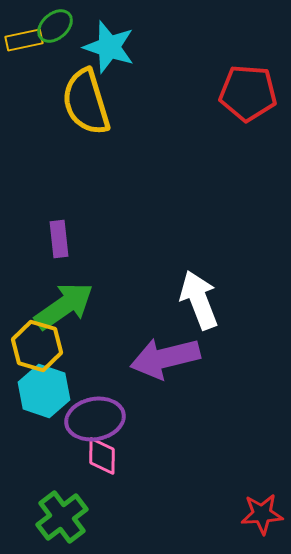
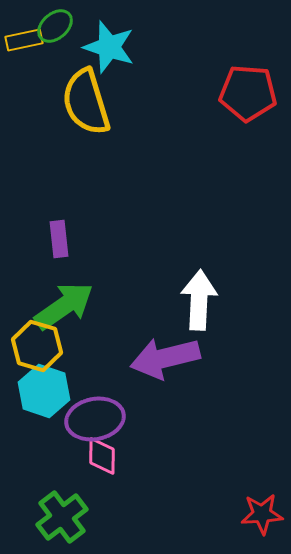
white arrow: rotated 24 degrees clockwise
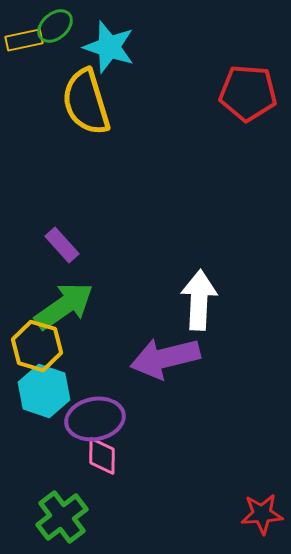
purple rectangle: moved 3 px right, 6 px down; rotated 36 degrees counterclockwise
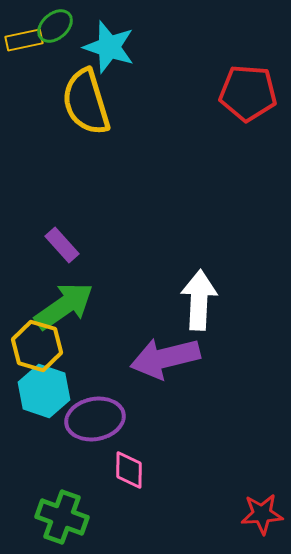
pink diamond: moved 27 px right, 14 px down
green cross: rotated 33 degrees counterclockwise
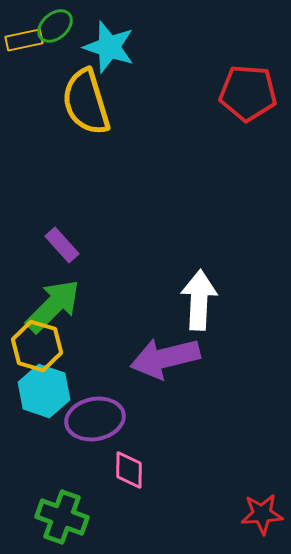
green arrow: moved 11 px left; rotated 10 degrees counterclockwise
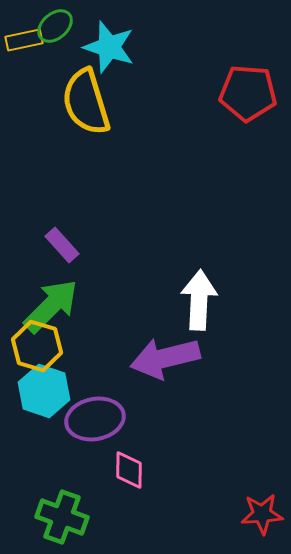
green arrow: moved 2 px left
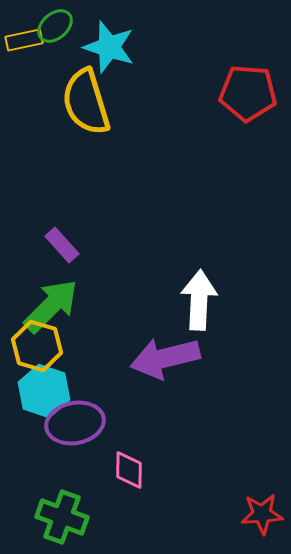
purple ellipse: moved 20 px left, 4 px down
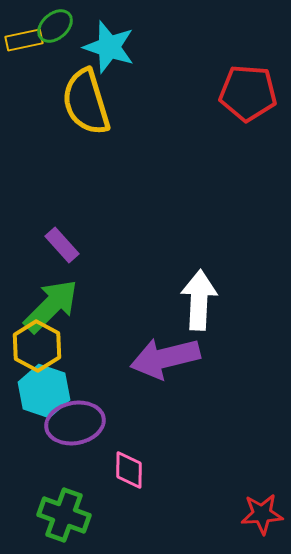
yellow hexagon: rotated 12 degrees clockwise
green cross: moved 2 px right, 2 px up
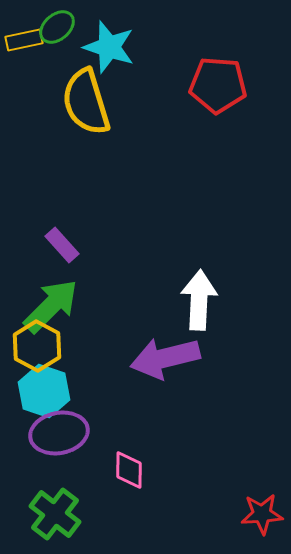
green ellipse: moved 2 px right, 1 px down
red pentagon: moved 30 px left, 8 px up
purple ellipse: moved 16 px left, 10 px down
green cross: moved 9 px left, 1 px up; rotated 18 degrees clockwise
